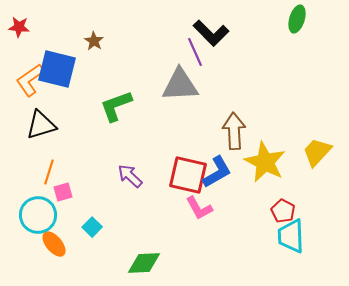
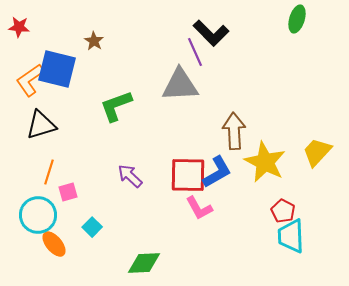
red square: rotated 12 degrees counterclockwise
pink square: moved 5 px right
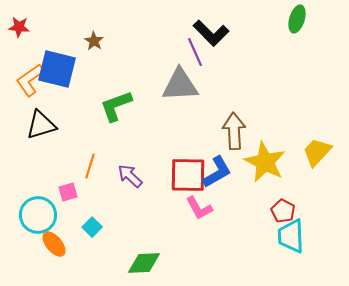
orange line: moved 41 px right, 6 px up
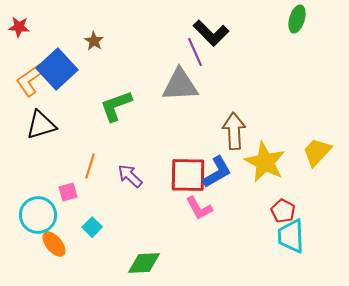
blue square: rotated 33 degrees clockwise
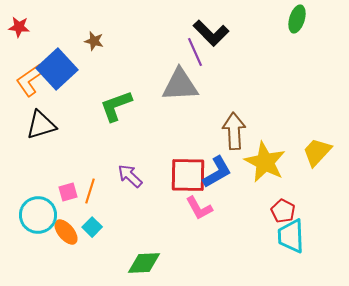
brown star: rotated 18 degrees counterclockwise
orange line: moved 25 px down
orange ellipse: moved 12 px right, 12 px up
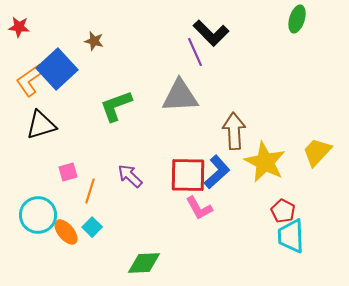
gray triangle: moved 11 px down
blue L-shape: rotated 12 degrees counterclockwise
pink square: moved 20 px up
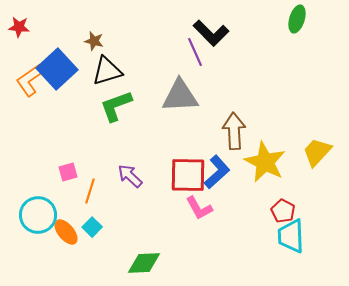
black triangle: moved 66 px right, 54 px up
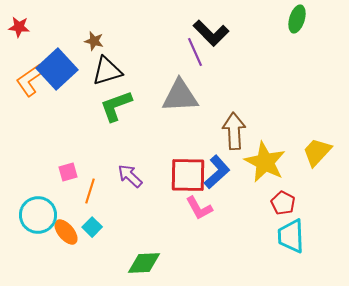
red pentagon: moved 8 px up
